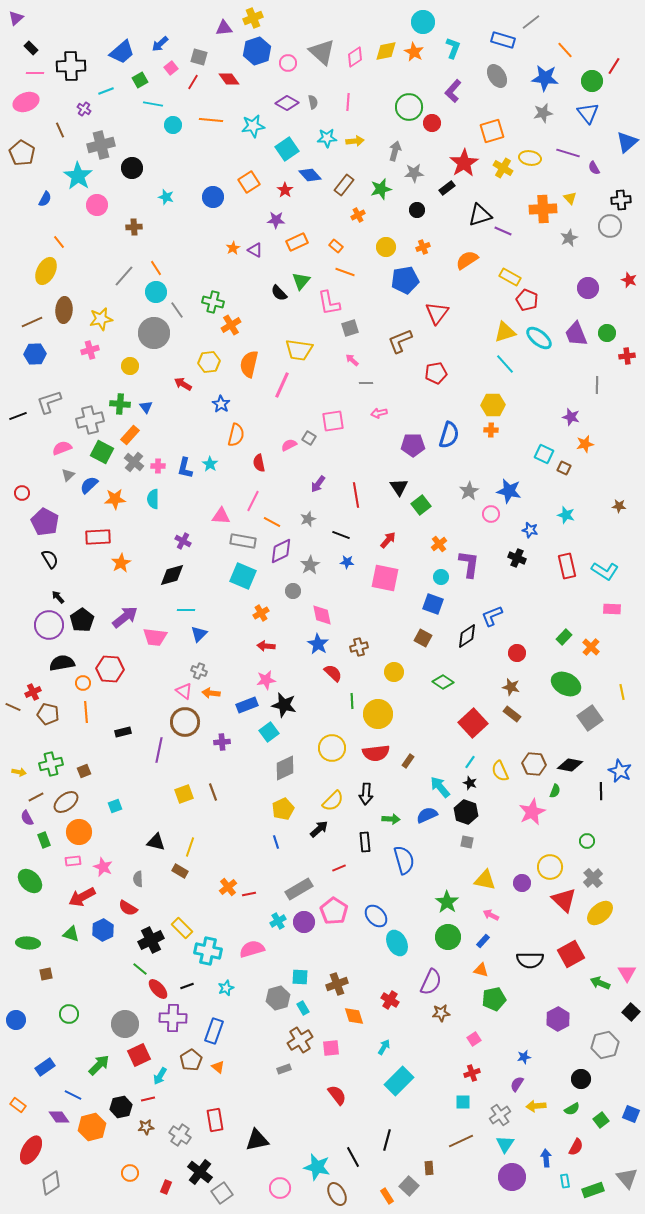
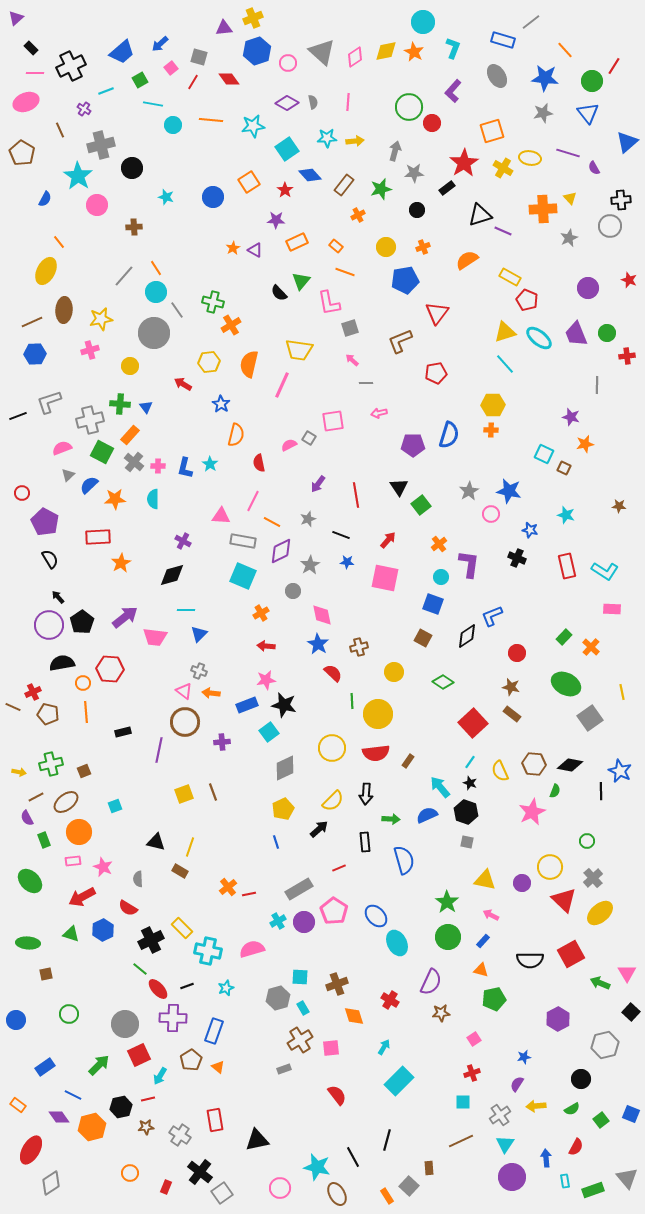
black cross at (71, 66): rotated 24 degrees counterclockwise
black pentagon at (82, 620): moved 2 px down
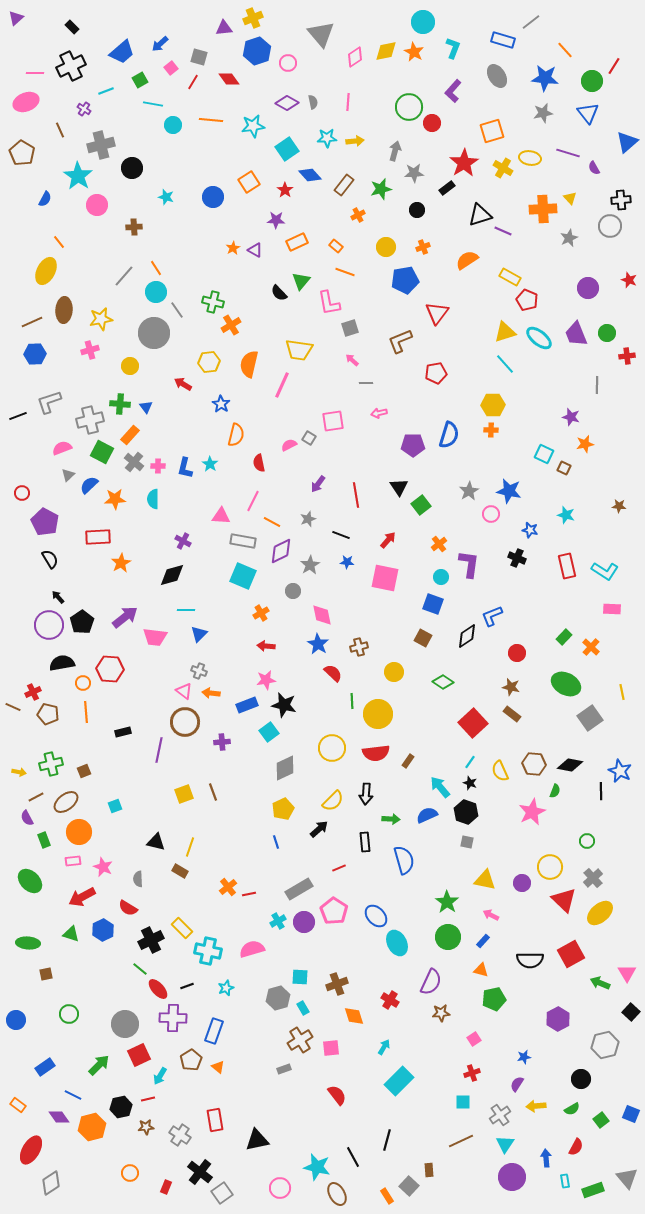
black rectangle at (31, 48): moved 41 px right, 21 px up
gray triangle at (322, 52): moved 1 px left, 18 px up; rotated 8 degrees clockwise
brown rectangle at (429, 1168): moved 2 px down
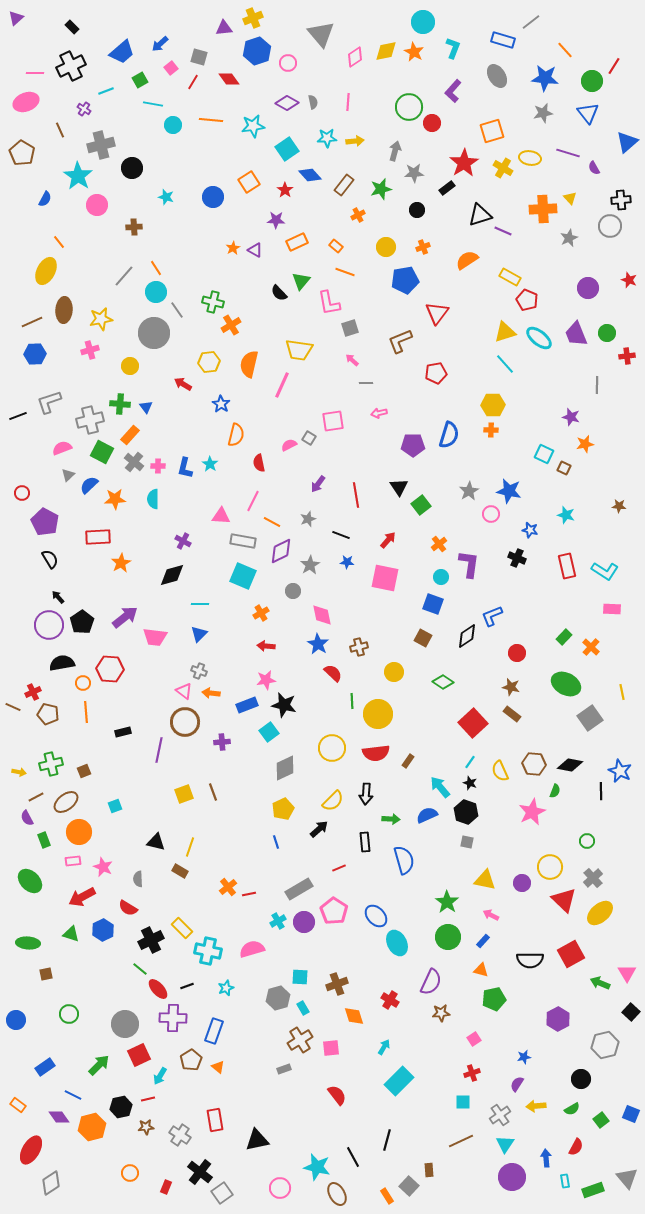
cyan line at (186, 610): moved 14 px right, 6 px up
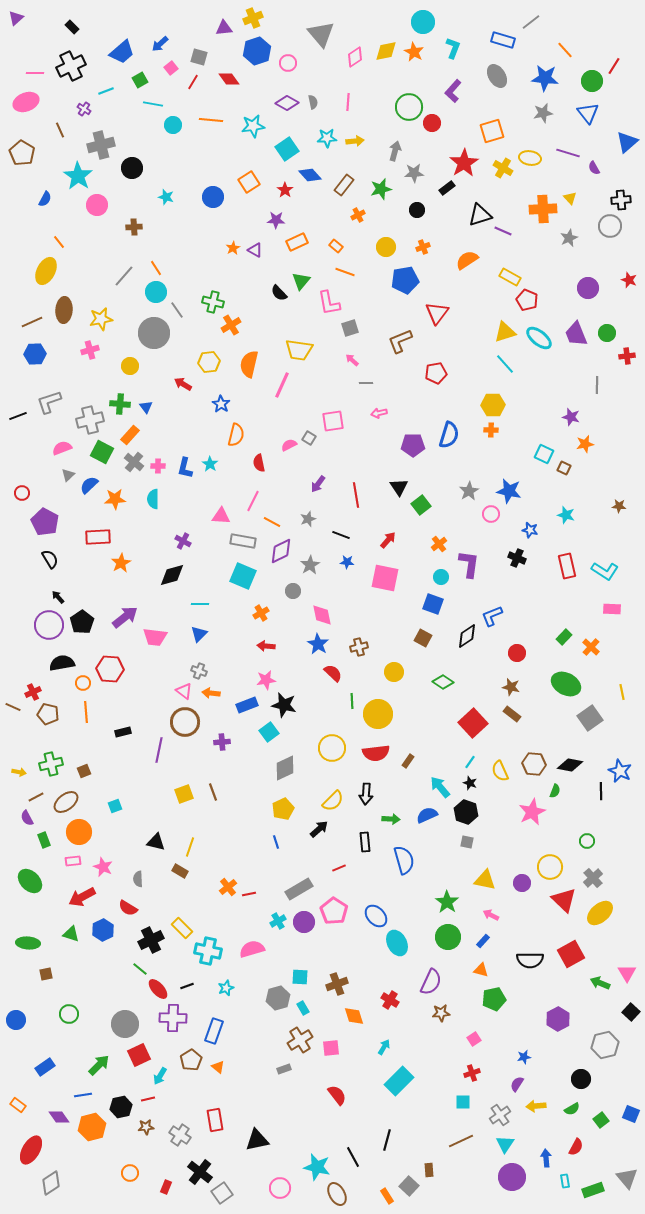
blue line at (73, 1095): moved 10 px right; rotated 36 degrees counterclockwise
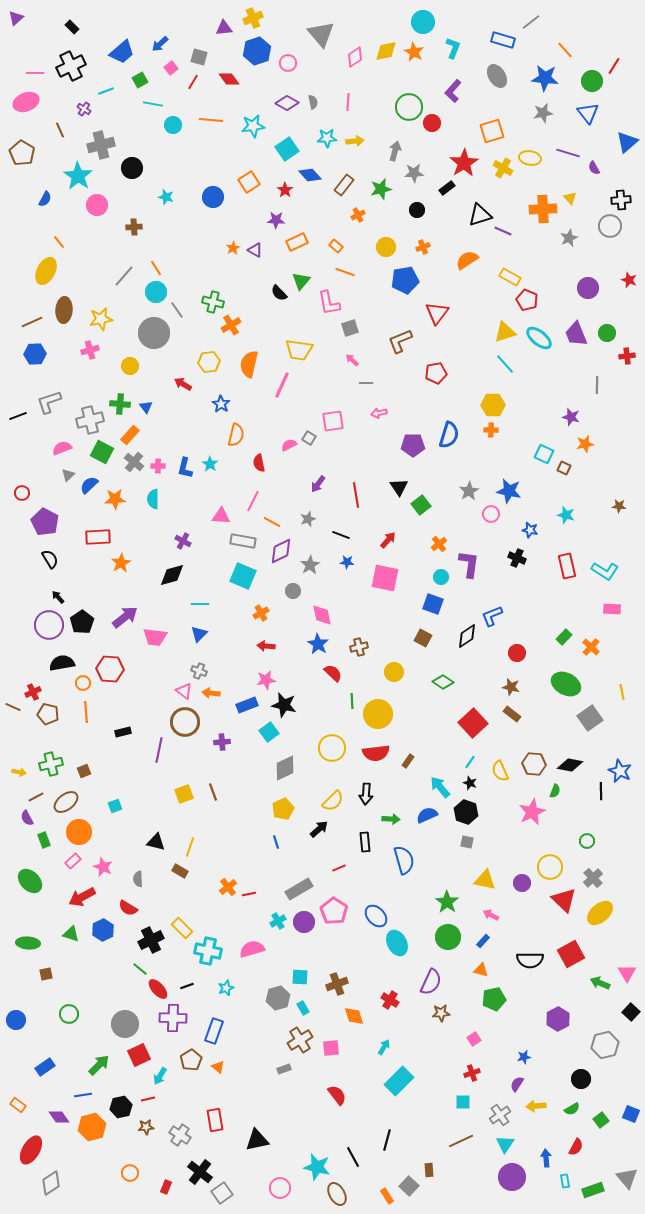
pink rectangle at (73, 861): rotated 35 degrees counterclockwise
